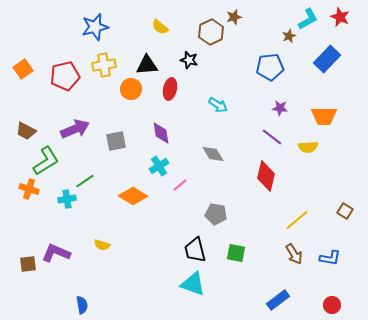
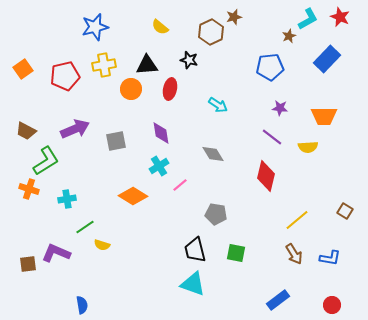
green line at (85, 181): moved 46 px down
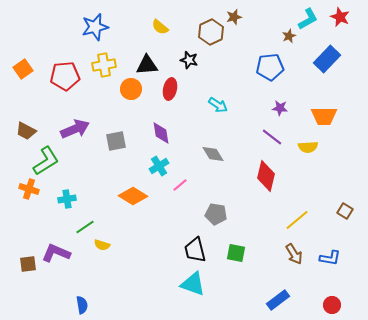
red pentagon at (65, 76): rotated 8 degrees clockwise
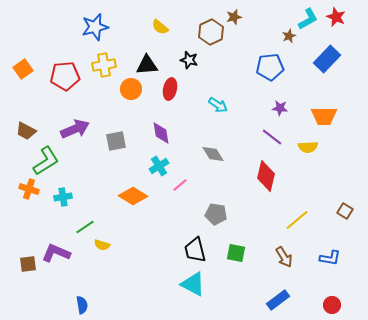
red star at (340, 17): moved 4 px left
cyan cross at (67, 199): moved 4 px left, 2 px up
brown arrow at (294, 254): moved 10 px left, 3 px down
cyan triangle at (193, 284): rotated 8 degrees clockwise
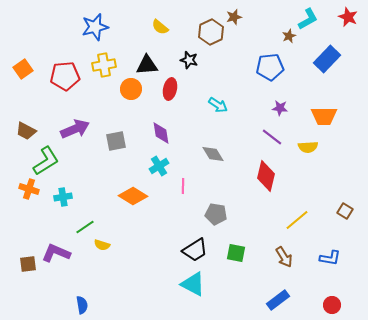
red star at (336, 17): moved 12 px right
pink line at (180, 185): moved 3 px right, 1 px down; rotated 49 degrees counterclockwise
black trapezoid at (195, 250): rotated 108 degrees counterclockwise
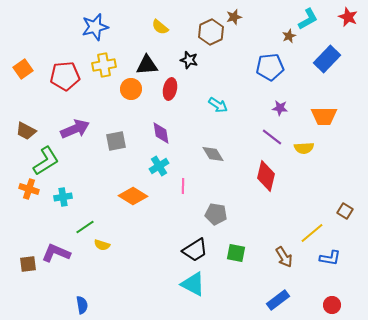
yellow semicircle at (308, 147): moved 4 px left, 1 px down
yellow line at (297, 220): moved 15 px right, 13 px down
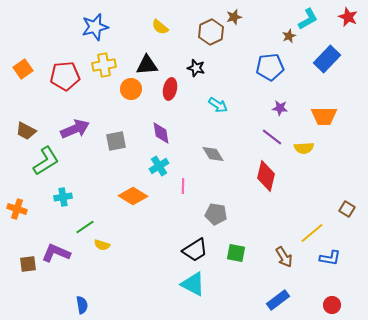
black star at (189, 60): moved 7 px right, 8 px down
orange cross at (29, 189): moved 12 px left, 20 px down
brown square at (345, 211): moved 2 px right, 2 px up
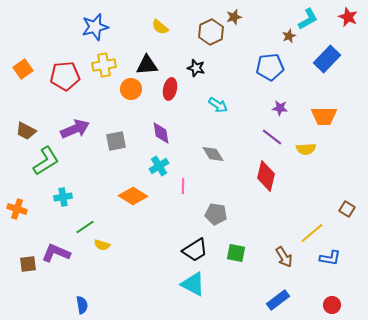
yellow semicircle at (304, 148): moved 2 px right, 1 px down
